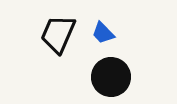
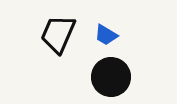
blue trapezoid: moved 3 px right, 2 px down; rotated 15 degrees counterclockwise
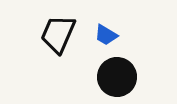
black circle: moved 6 px right
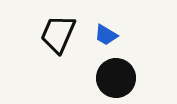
black circle: moved 1 px left, 1 px down
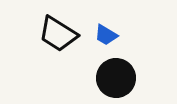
black trapezoid: rotated 81 degrees counterclockwise
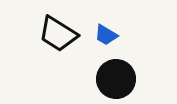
black circle: moved 1 px down
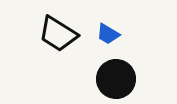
blue trapezoid: moved 2 px right, 1 px up
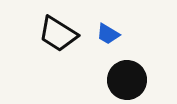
black circle: moved 11 px right, 1 px down
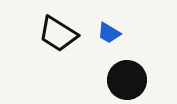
blue trapezoid: moved 1 px right, 1 px up
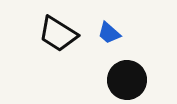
blue trapezoid: rotated 10 degrees clockwise
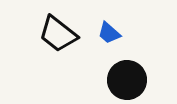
black trapezoid: rotated 6 degrees clockwise
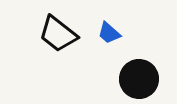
black circle: moved 12 px right, 1 px up
